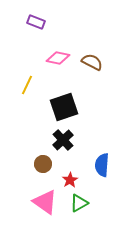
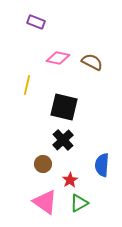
yellow line: rotated 12 degrees counterclockwise
black square: rotated 32 degrees clockwise
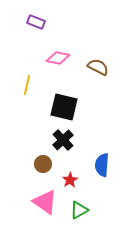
brown semicircle: moved 6 px right, 5 px down
green triangle: moved 7 px down
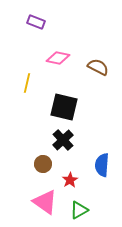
yellow line: moved 2 px up
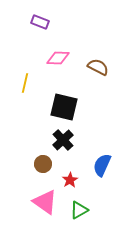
purple rectangle: moved 4 px right
pink diamond: rotated 10 degrees counterclockwise
yellow line: moved 2 px left
blue semicircle: rotated 20 degrees clockwise
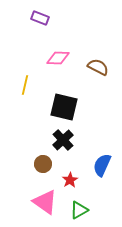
purple rectangle: moved 4 px up
yellow line: moved 2 px down
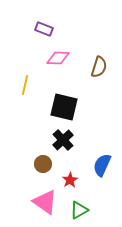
purple rectangle: moved 4 px right, 11 px down
brown semicircle: moved 1 px right; rotated 80 degrees clockwise
